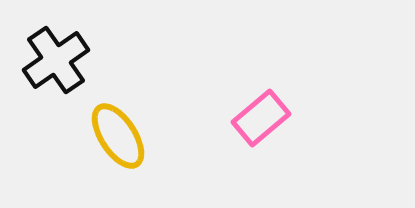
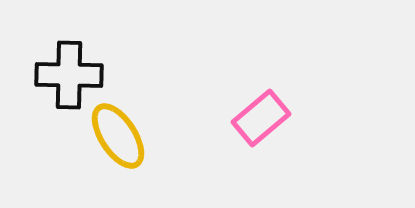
black cross: moved 13 px right, 15 px down; rotated 36 degrees clockwise
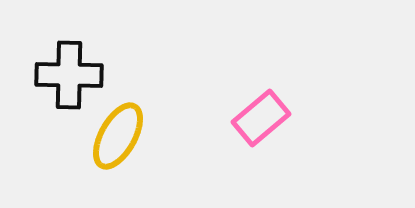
yellow ellipse: rotated 62 degrees clockwise
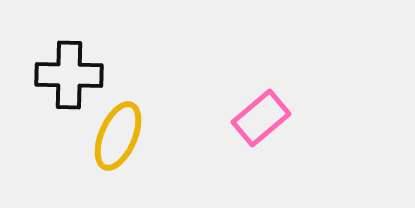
yellow ellipse: rotated 6 degrees counterclockwise
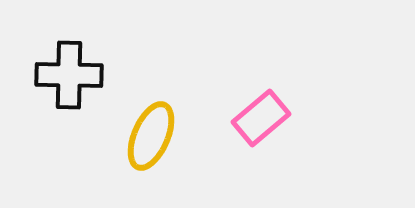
yellow ellipse: moved 33 px right
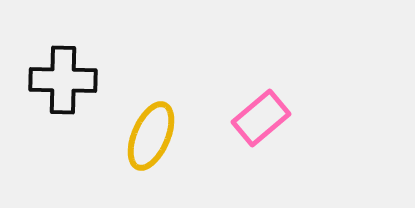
black cross: moved 6 px left, 5 px down
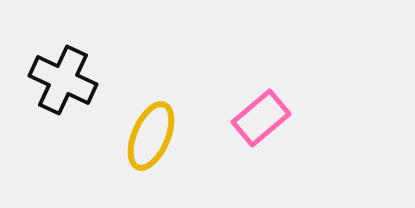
black cross: rotated 24 degrees clockwise
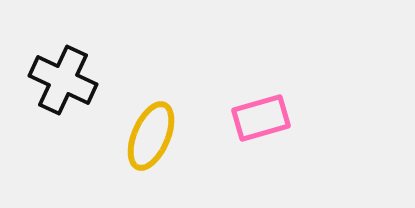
pink rectangle: rotated 24 degrees clockwise
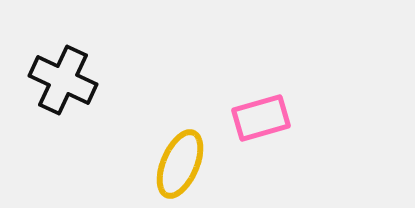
yellow ellipse: moved 29 px right, 28 px down
